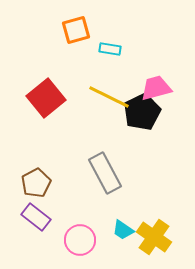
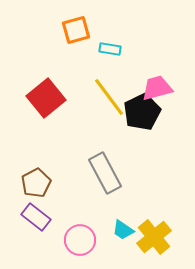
pink trapezoid: moved 1 px right
yellow line: rotated 27 degrees clockwise
yellow cross: rotated 16 degrees clockwise
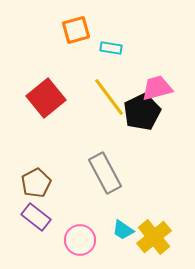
cyan rectangle: moved 1 px right, 1 px up
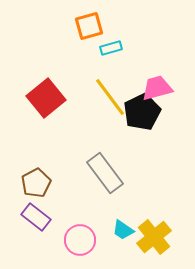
orange square: moved 13 px right, 4 px up
cyan rectangle: rotated 25 degrees counterclockwise
yellow line: moved 1 px right
gray rectangle: rotated 9 degrees counterclockwise
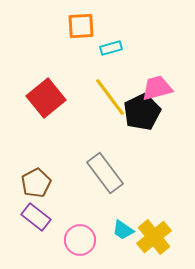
orange square: moved 8 px left; rotated 12 degrees clockwise
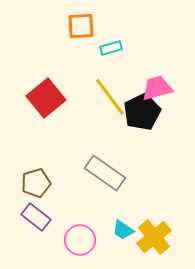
gray rectangle: rotated 18 degrees counterclockwise
brown pentagon: rotated 12 degrees clockwise
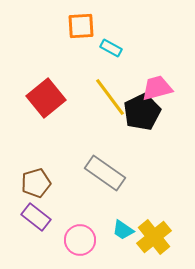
cyan rectangle: rotated 45 degrees clockwise
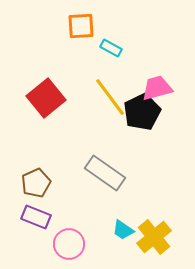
brown pentagon: rotated 8 degrees counterclockwise
purple rectangle: rotated 16 degrees counterclockwise
pink circle: moved 11 px left, 4 px down
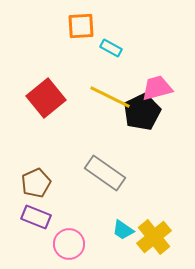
yellow line: rotated 27 degrees counterclockwise
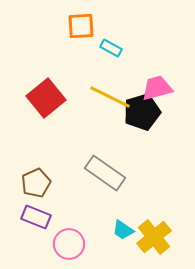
black pentagon: rotated 9 degrees clockwise
